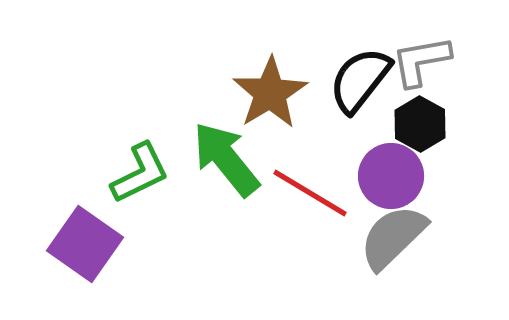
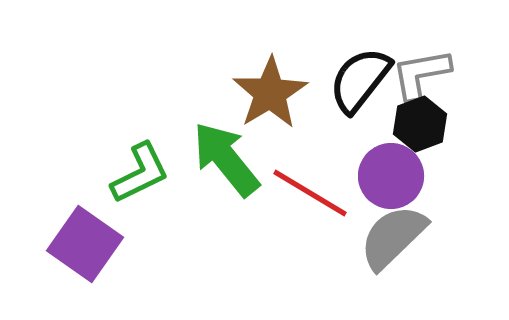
gray L-shape: moved 13 px down
black hexagon: rotated 10 degrees clockwise
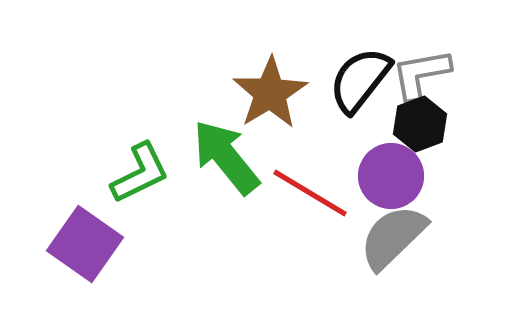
green arrow: moved 2 px up
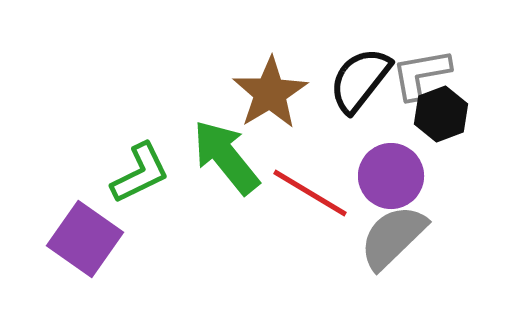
black hexagon: moved 21 px right, 10 px up
purple square: moved 5 px up
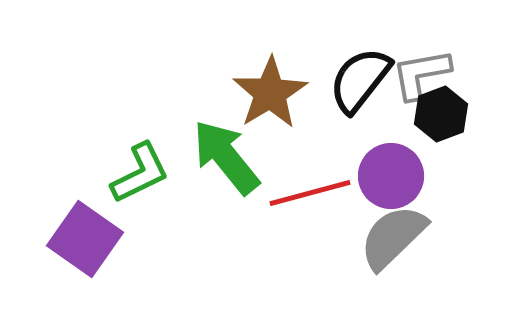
red line: rotated 46 degrees counterclockwise
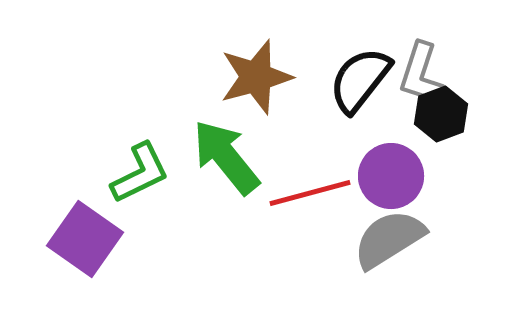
gray L-shape: rotated 62 degrees counterclockwise
brown star: moved 14 px left, 16 px up; rotated 16 degrees clockwise
gray semicircle: moved 4 px left, 2 px down; rotated 12 degrees clockwise
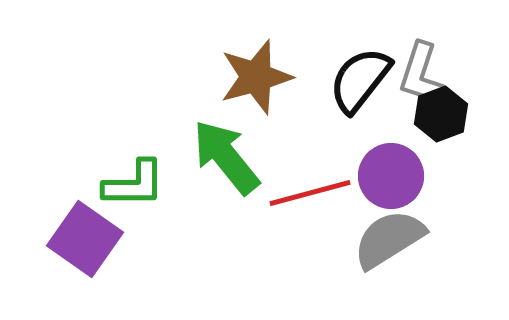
green L-shape: moved 6 px left, 11 px down; rotated 26 degrees clockwise
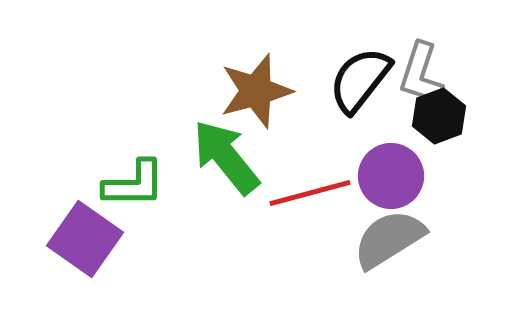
brown star: moved 14 px down
black hexagon: moved 2 px left, 2 px down
